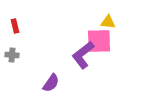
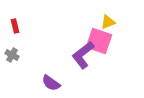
yellow triangle: rotated 28 degrees counterclockwise
pink square: rotated 20 degrees clockwise
gray cross: rotated 24 degrees clockwise
purple semicircle: rotated 90 degrees clockwise
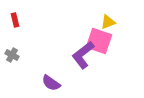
red rectangle: moved 6 px up
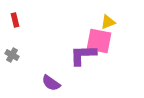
pink square: rotated 8 degrees counterclockwise
purple L-shape: rotated 36 degrees clockwise
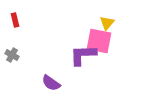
yellow triangle: moved 1 px left, 1 px down; rotated 28 degrees counterclockwise
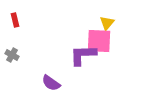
pink square: rotated 8 degrees counterclockwise
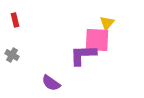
pink square: moved 2 px left, 1 px up
